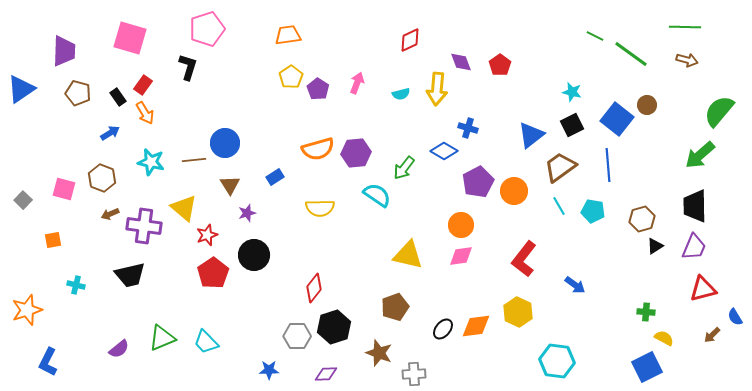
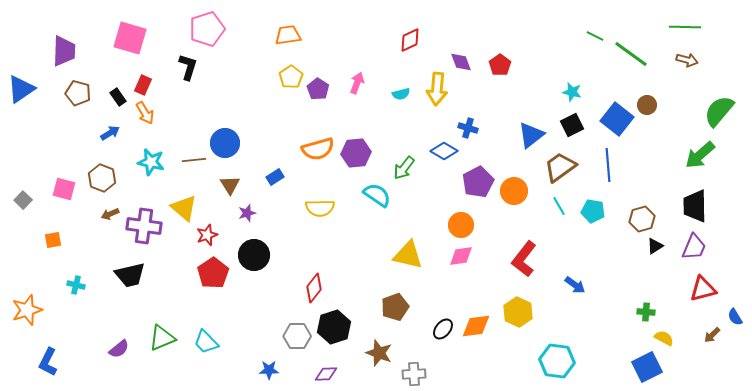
red rectangle at (143, 85): rotated 12 degrees counterclockwise
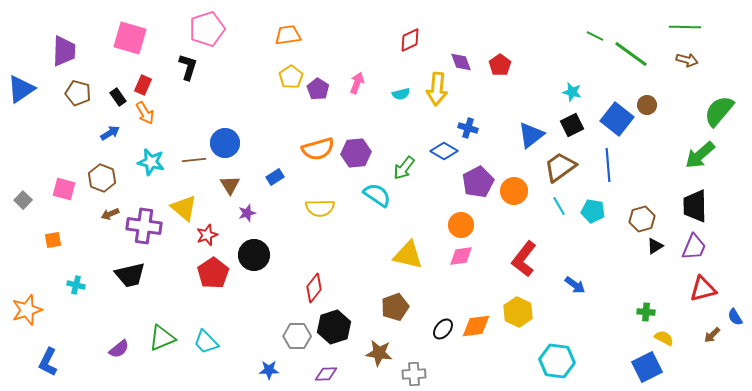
brown star at (379, 353): rotated 12 degrees counterclockwise
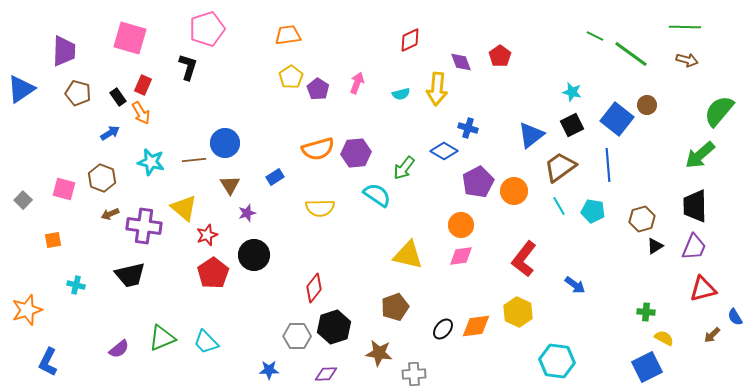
red pentagon at (500, 65): moved 9 px up
orange arrow at (145, 113): moved 4 px left
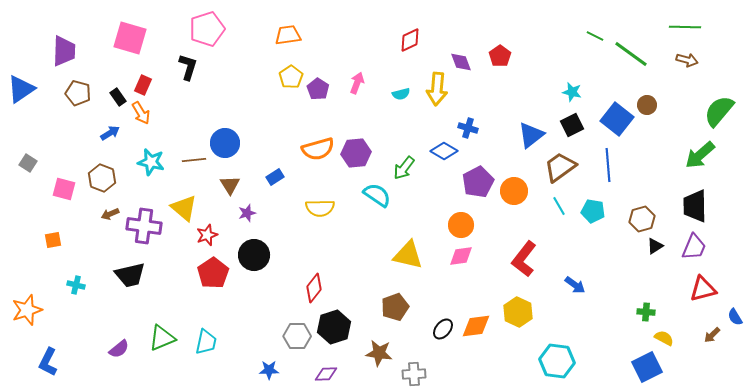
gray square at (23, 200): moved 5 px right, 37 px up; rotated 12 degrees counterclockwise
cyan trapezoid at (206, 342): rotated 124 degrees counterclockwise
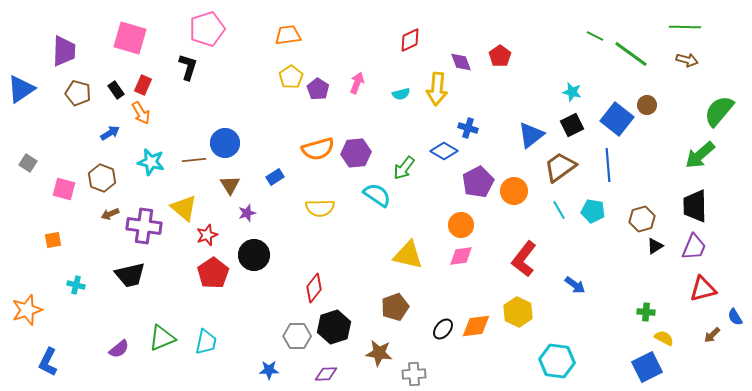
black rectangle at (118, 97): moved 2 px left, 7 px up
cyan line at (559, 206): moved 4 px down
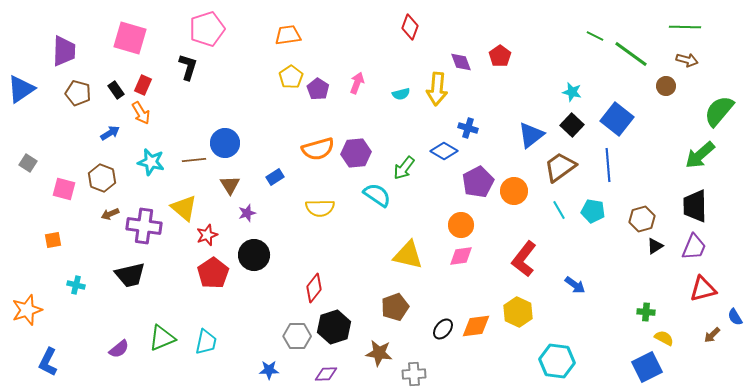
red diamond at (410, 40): moved 13 px up; rotated 45 degrees counterclockwise
brown circle at (647, 105): moved 19 px right, 19 px up
black square at (572, 125): rotated 20 degrees counterclockwise
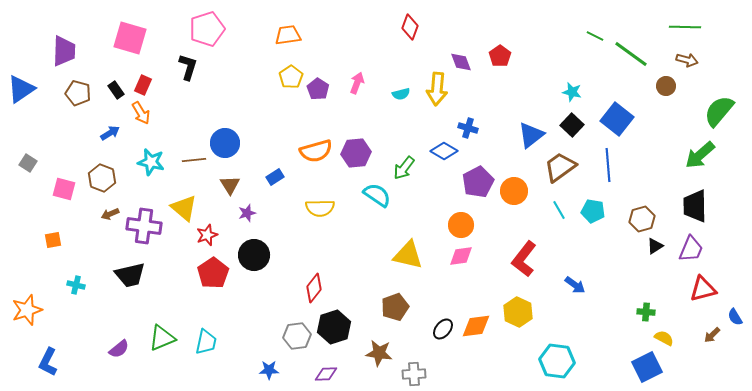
orange semicircle at (318, 149): moved 2 px left, 2 px down
purple trapezoid at (694, 247): moved 3 px left, 2 px down
gray hexagon at (297, 336): rotated 8 degrees counterclockwise
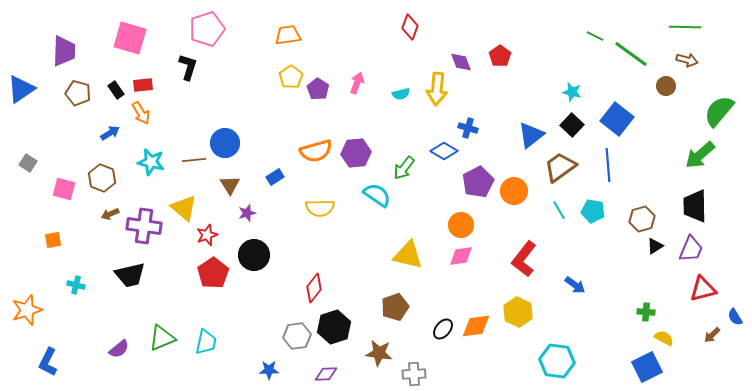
red rectangle at (143, 85): rotated 60 degrees clockwise
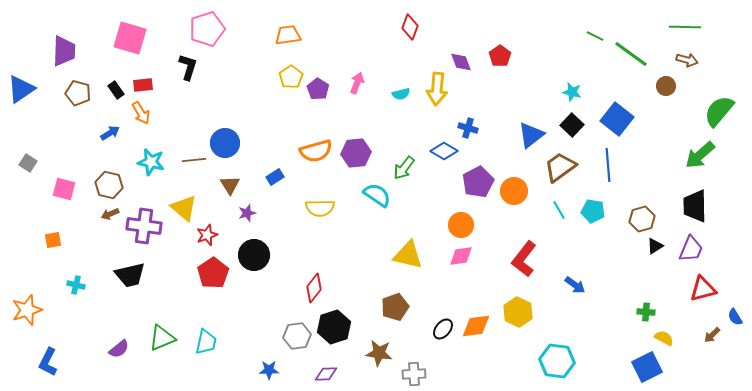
brown hexagon at (102, 178): moved 7 px right, 7 px down; rotated 8 degrees counterclockwise
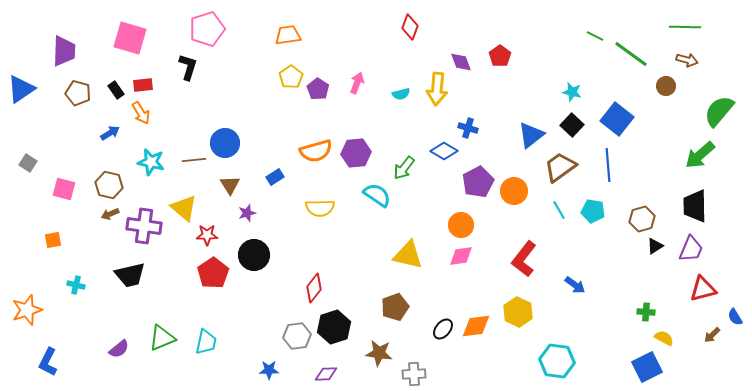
red star at (207, 235): rotated 20 degrees clockwise
